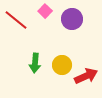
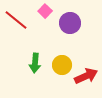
purple circle: moved 2 px left, 4 px down
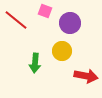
pink square: rotated 24 degrees counterclockwise
yellow circle: moved 14 px up
red arrow: rotated 35 degrees clockwise
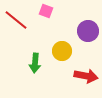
pink square: moved 1 px right
purple circle: moved 18 px right, 8 px down
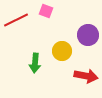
red line: rotated 65 degrees counterclockwise
purple circle: moved 4 px down
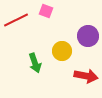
purple circle: moved 1 px down
green arrow: rotated 24 degrees counterclockwise
